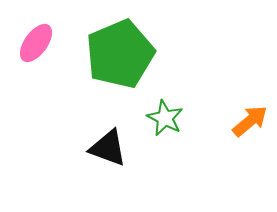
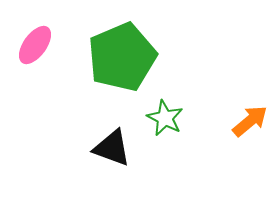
pink ellipse: moved 1 px left, 2 px down
green pentagon: moved 2 px right, 3 px down
black triangle: moved 4 px right
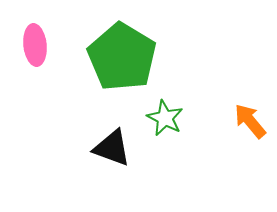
pink ellipse: rotated 42 degrees counterclockwise
green pentagon: rotated 18 degrees counterclockwise
orange arrow: rotated 90 degrees counterclockwise
